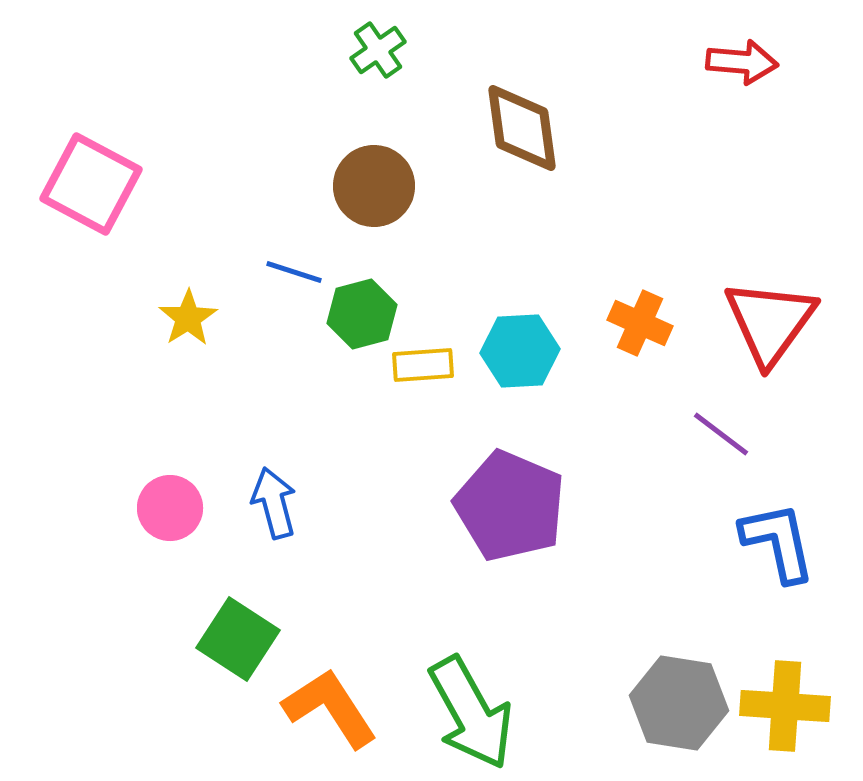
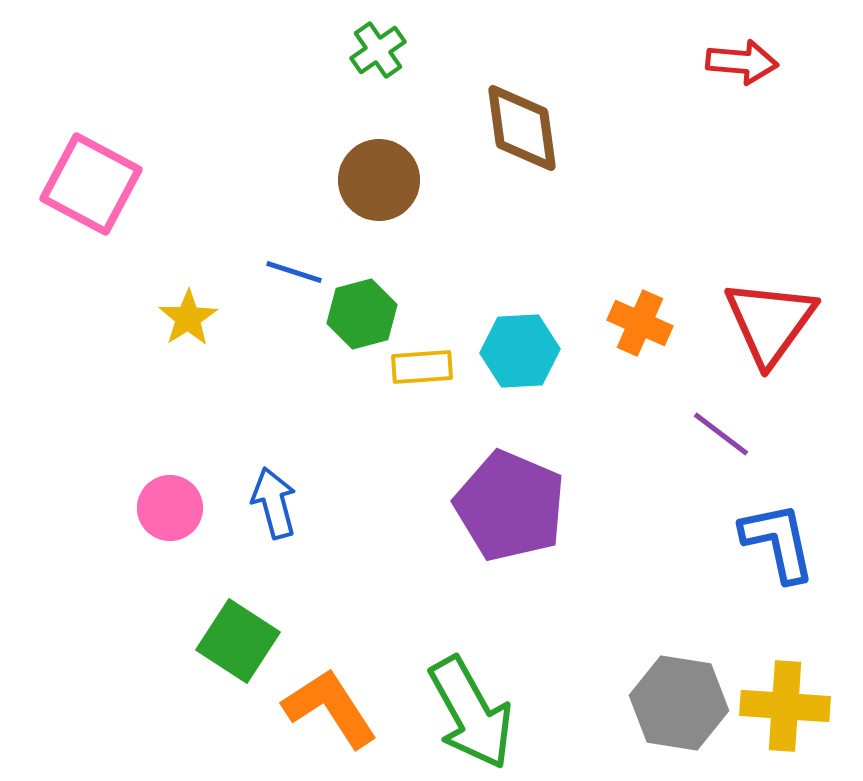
brown circle: moved 5 px right, 6 px up
yellow rectangle: moved 1 px left, 2 px down
green square: moved 2 px down
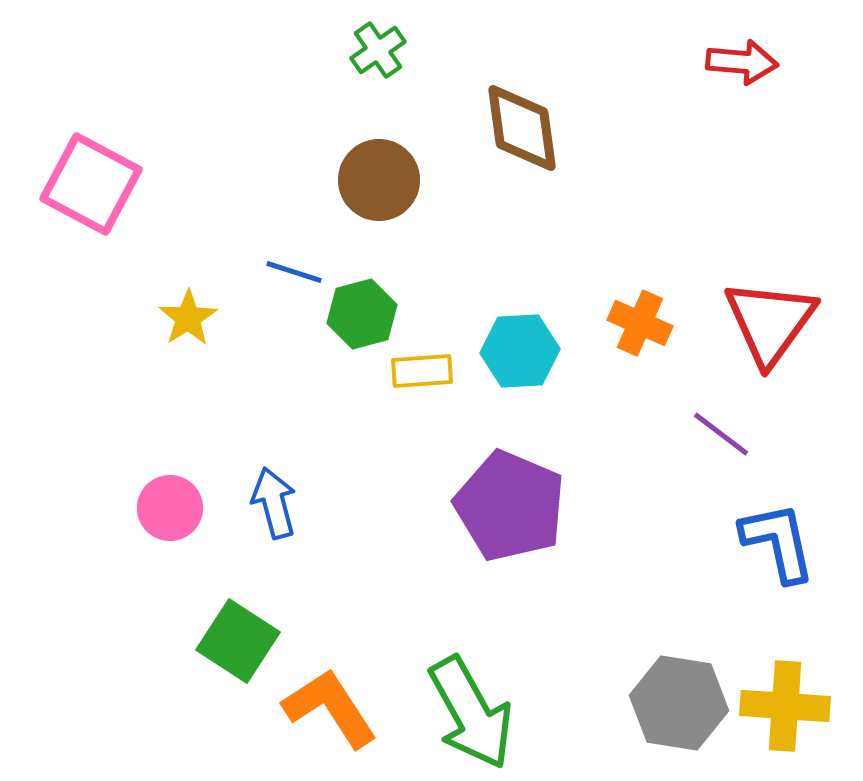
yellow rectangle: moved 4 px down
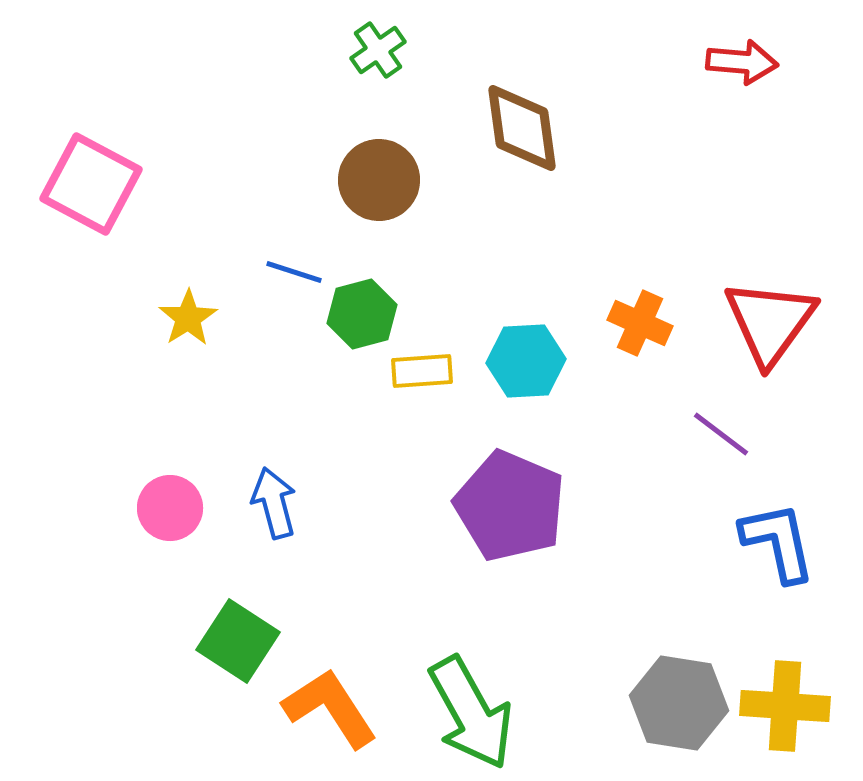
cyan hexagon: moved 6 px right, 10 px down
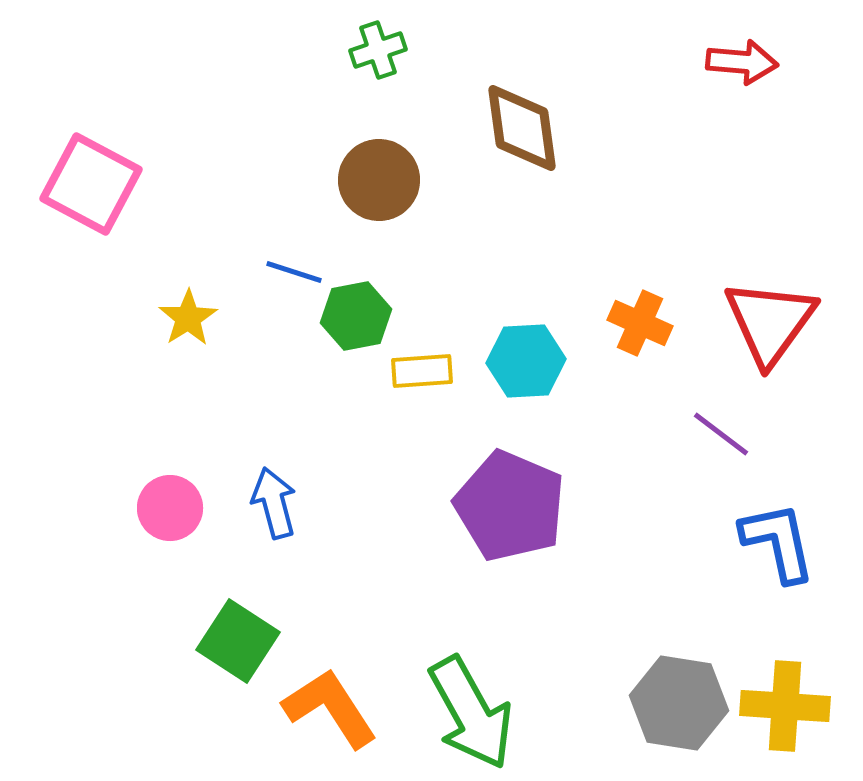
green cross: rotated 16 degrees clockwise
green hexagon: moved 6 px left, 2 px down; rotated 4 degrees clockwise
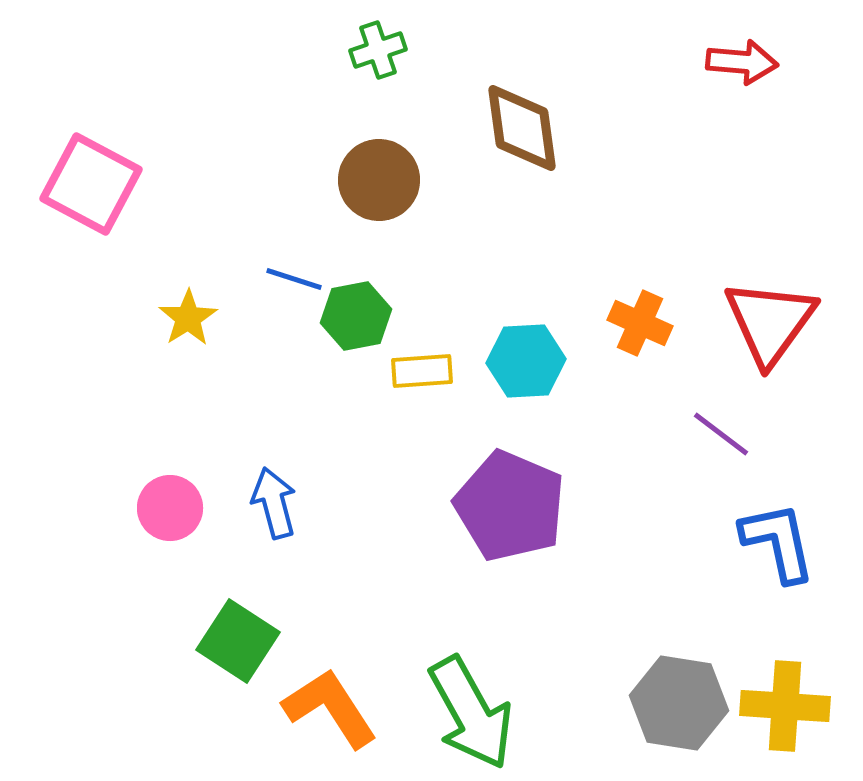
blue line: moved 7 px down
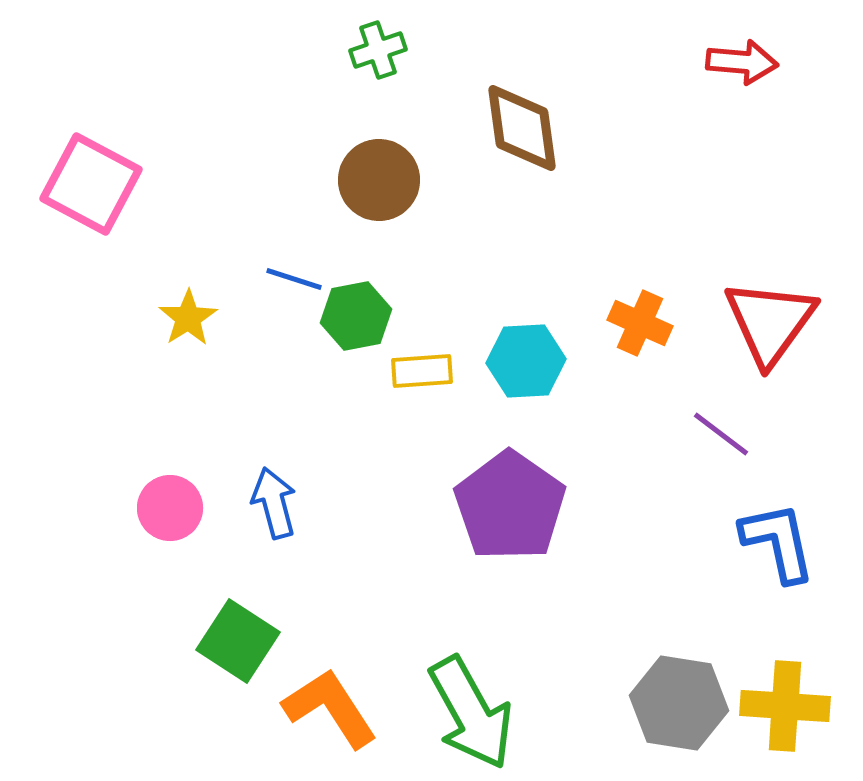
purple pentagon: rotated 12 degrees clockwise
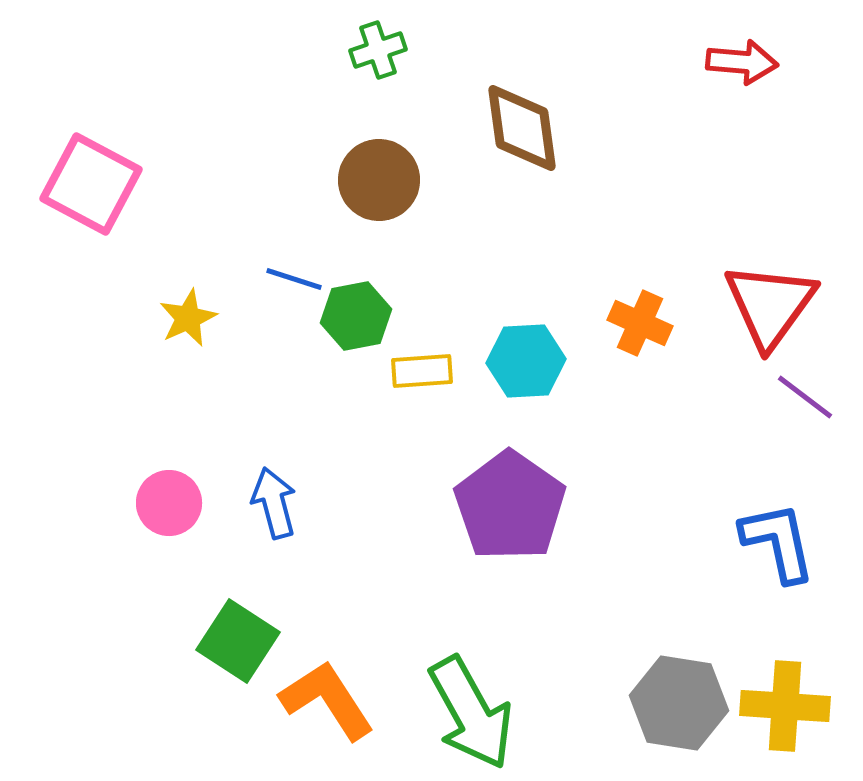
yellow star: rotated 8 degrees clockwise
red triangle: moved 17 px up
purple line: moved 84 px right, 37 px up
pink circle: moved 1 px left, 5 px up
orange L-shape: moved 3 px left, 8 px up
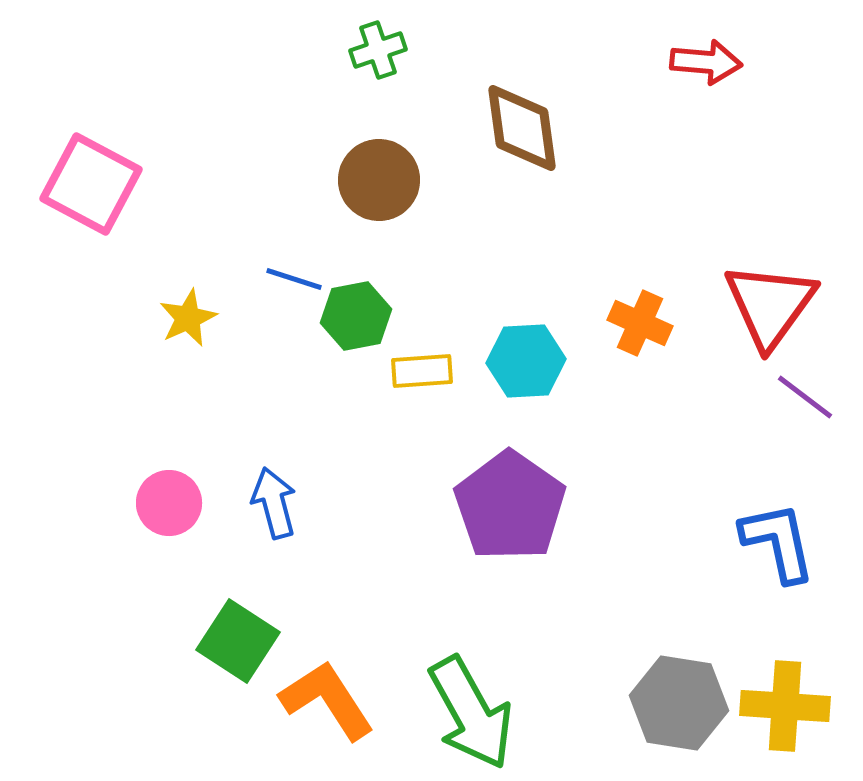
red arrow: moved 36 px left
